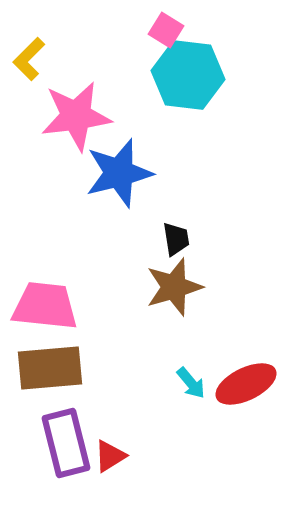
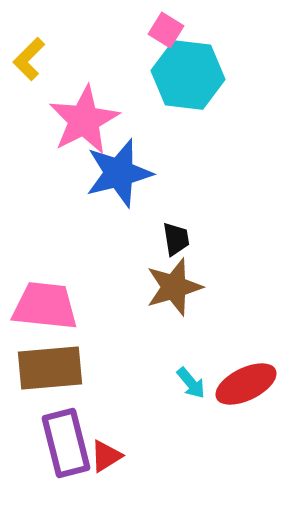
pink star: moved 8 px right, 4 px down; rotated 20 degrees counterclockwise
red triangle: moved 4 px left
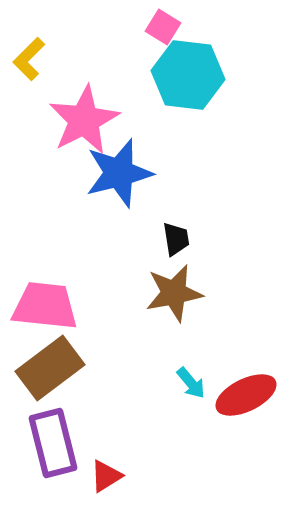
pink square: moved 3 px left, 3 px up
brown star: moved 6 px down; rotated 6 degrees clockwise
brown rectangle: rotated 32 degrees counterclockwise
red ellipse: moved 11 px down
purple rectangle: moved 13 px left
red triangle: moved 20 px down
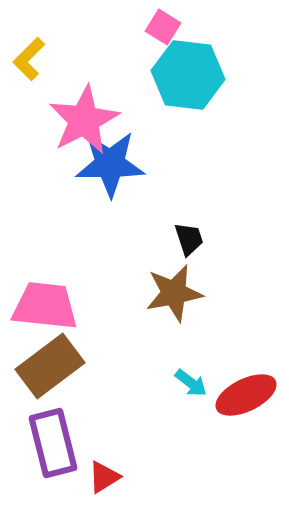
blue star: moved 9 px left, 9 px up; rotated 14 degrees clockwise
black trapezoid: moved 13 px right; rotated 9 degrees counterclockwise
brown rectangle: moved 2 px up
cyan arrow: rotated 12 degrees counterclockwise
red triangle: moved 2 px left, 1 px down
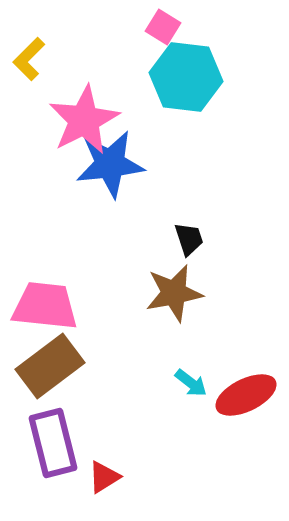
cyan hexagon: moved 2 px left, 2 px down
blue star: rotated 6 degrees counterclockwise
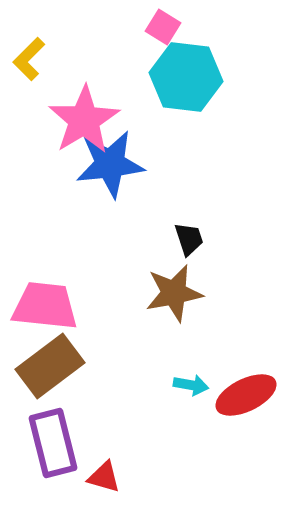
pink star: rotated 4 degrees counterclockwise
cyan arrow: moved 2 px down; rotated 28 degrees counterclockwise
red triangle: rotated 48 degrees clockwise
